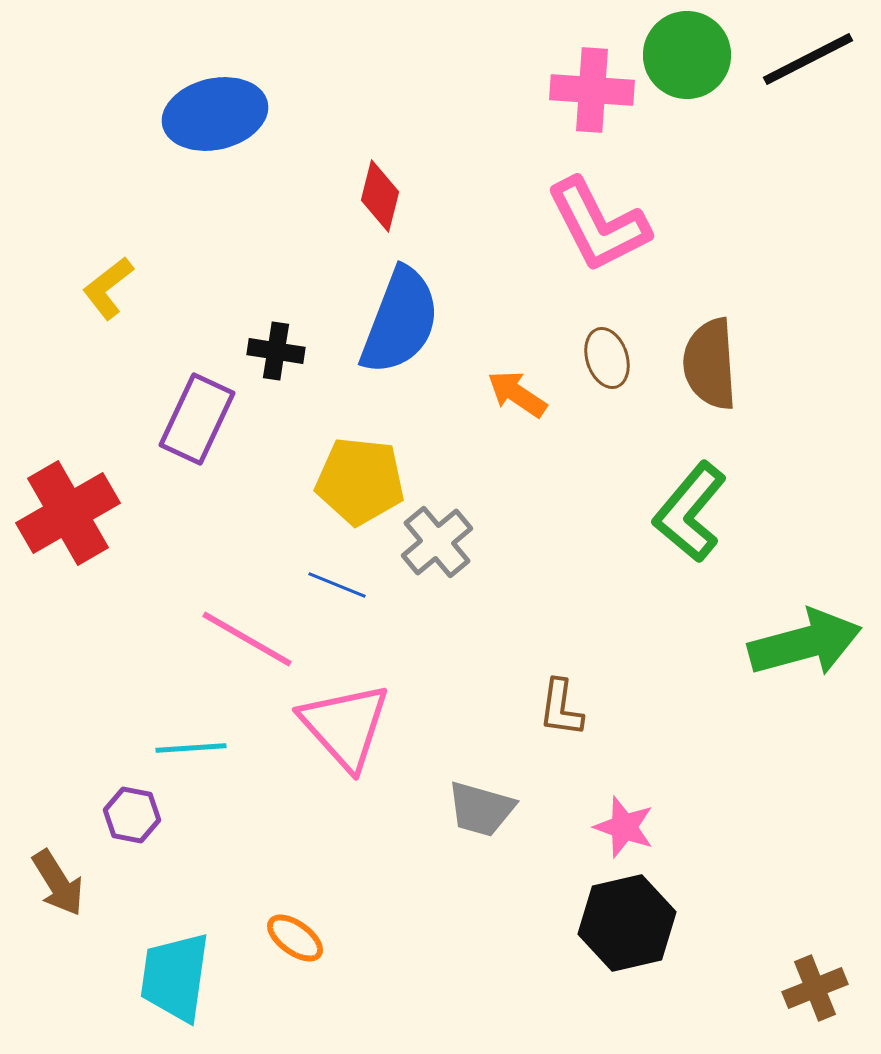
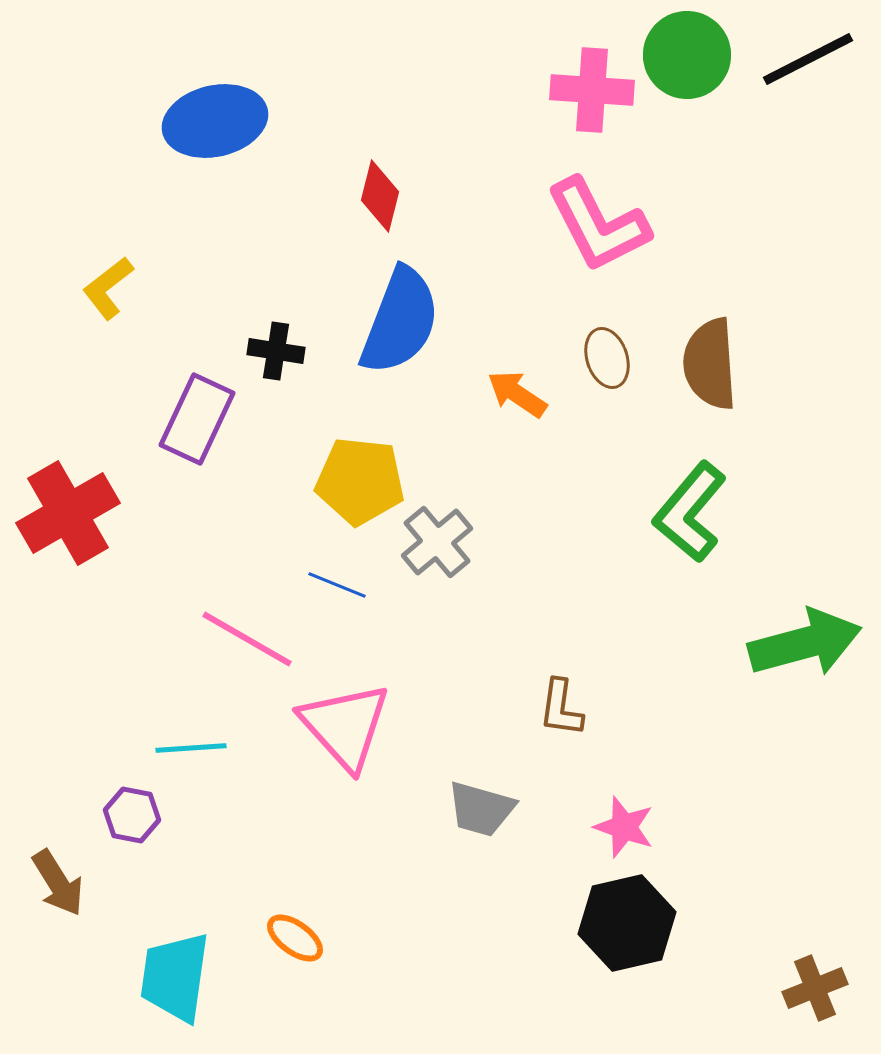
blue ellipse: moved 7 px down
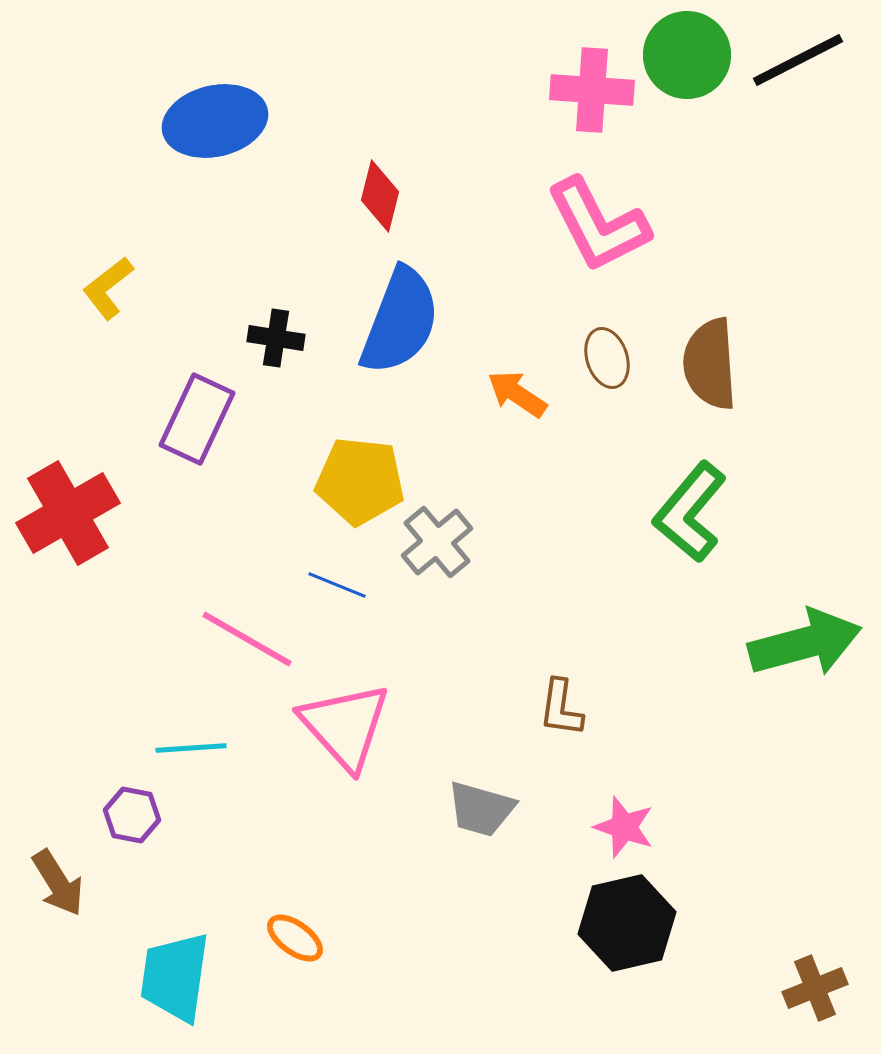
black line: moved 10 px left, 1 px down
black cross: moved 13 px up
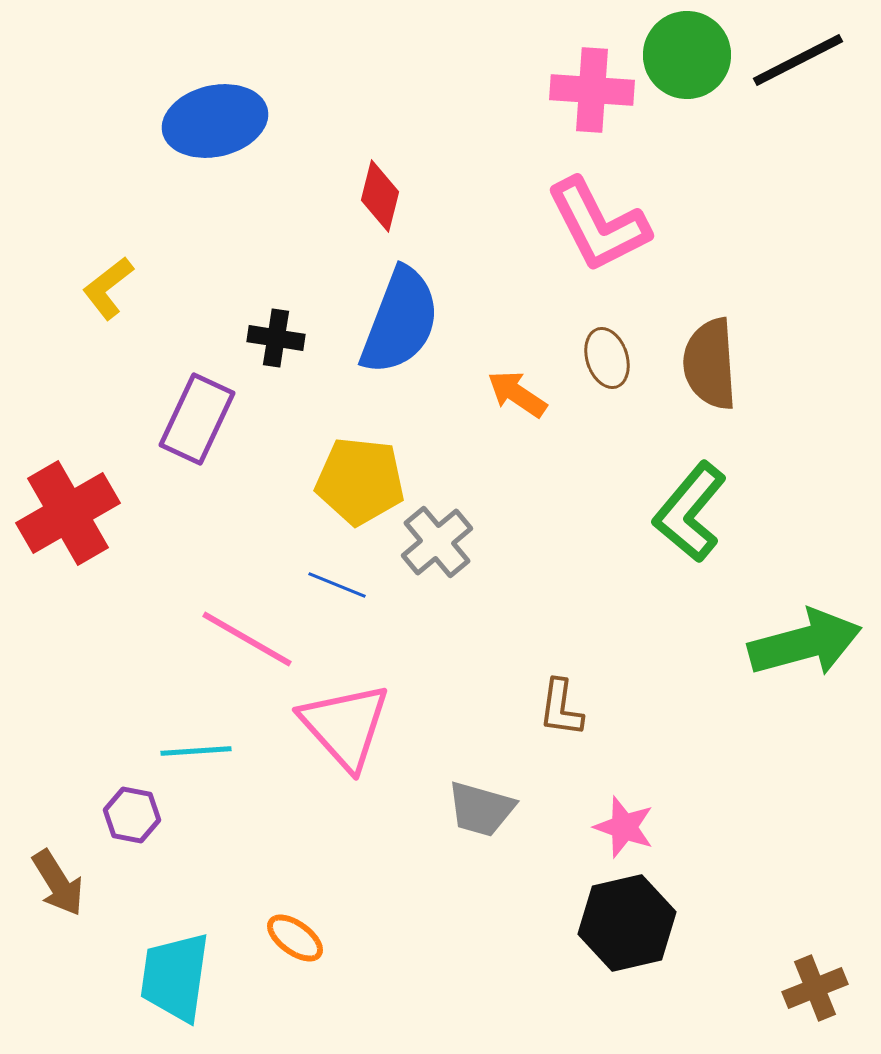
cyan line: moved 5 px right, 3 px down
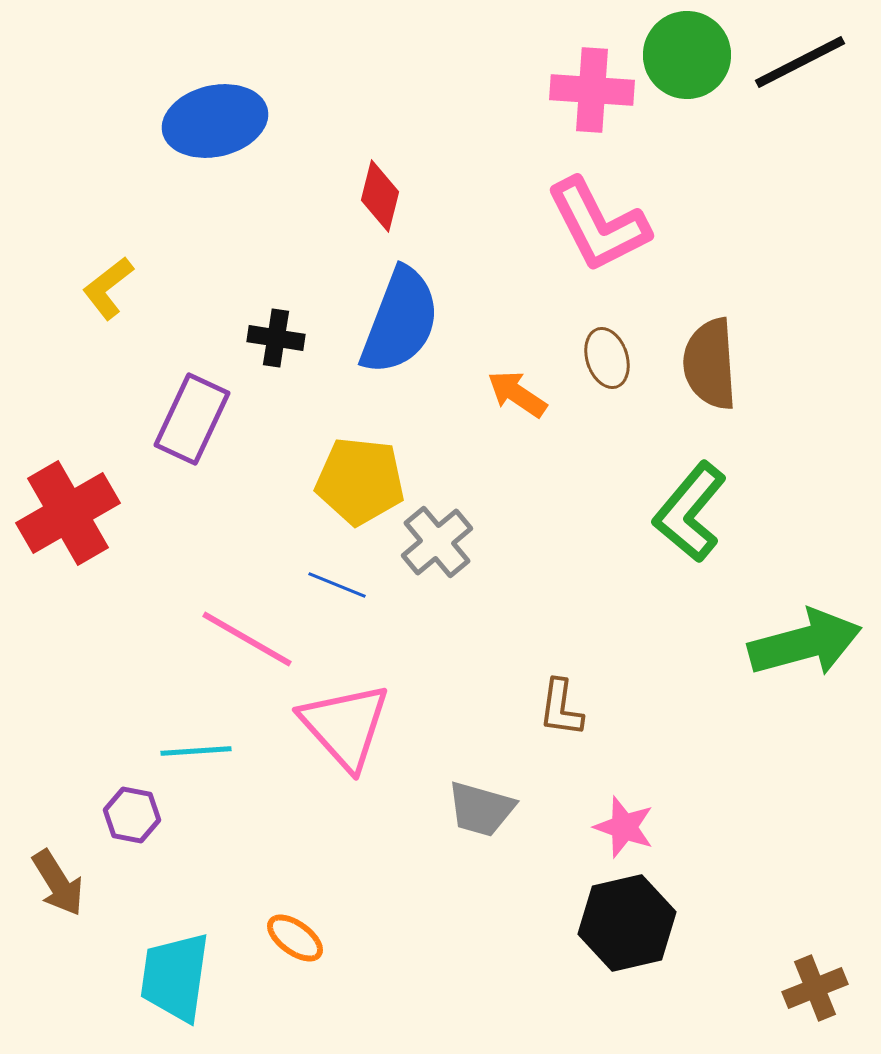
black line: moved 2 px right, 2 px down
purple rectangle: moved 5 px left
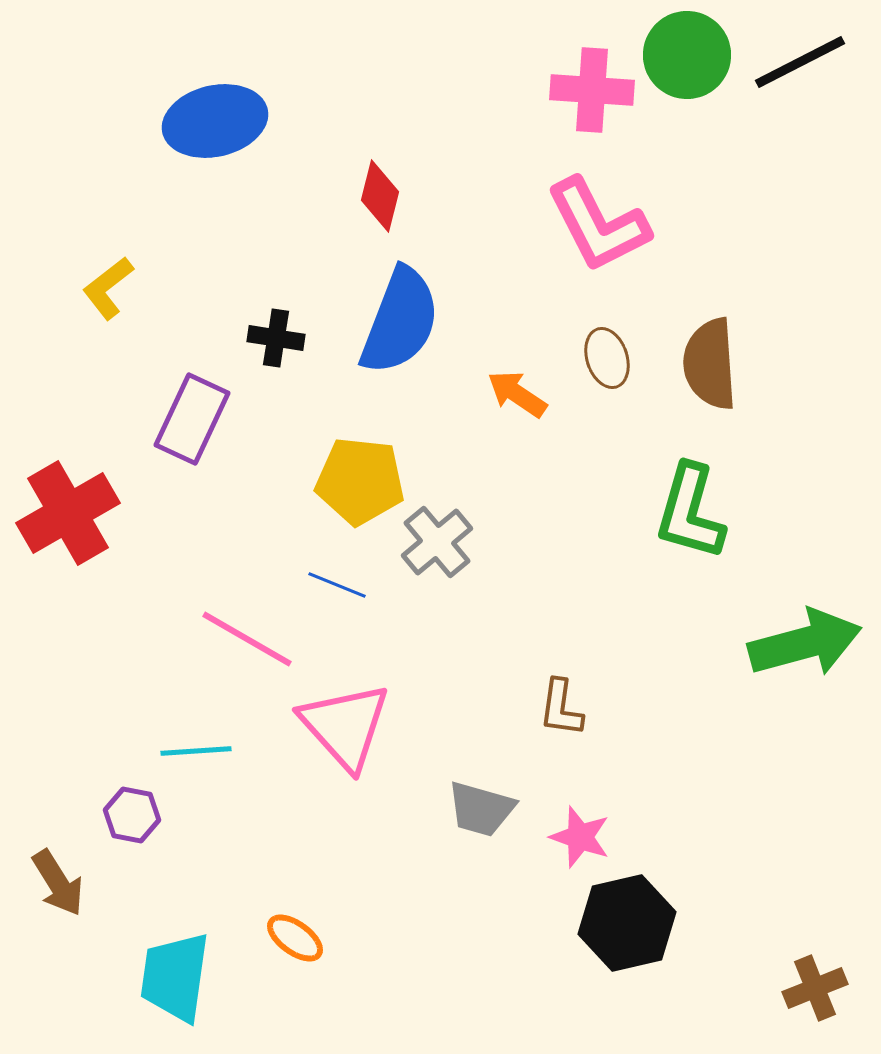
green L-shape: rotated 24 degrees counterclockwise
pink star: moved 44 px left, 10 px down
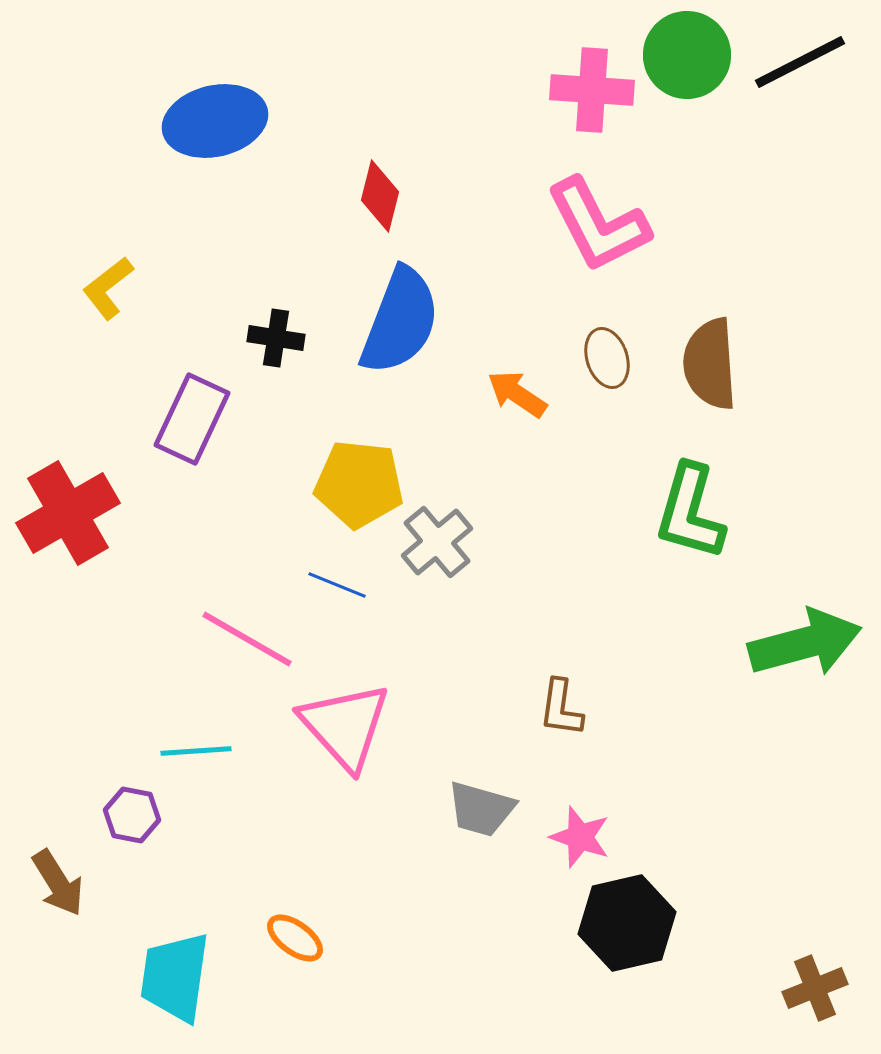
yellow pentagon: moved 1 px left, 3 px down
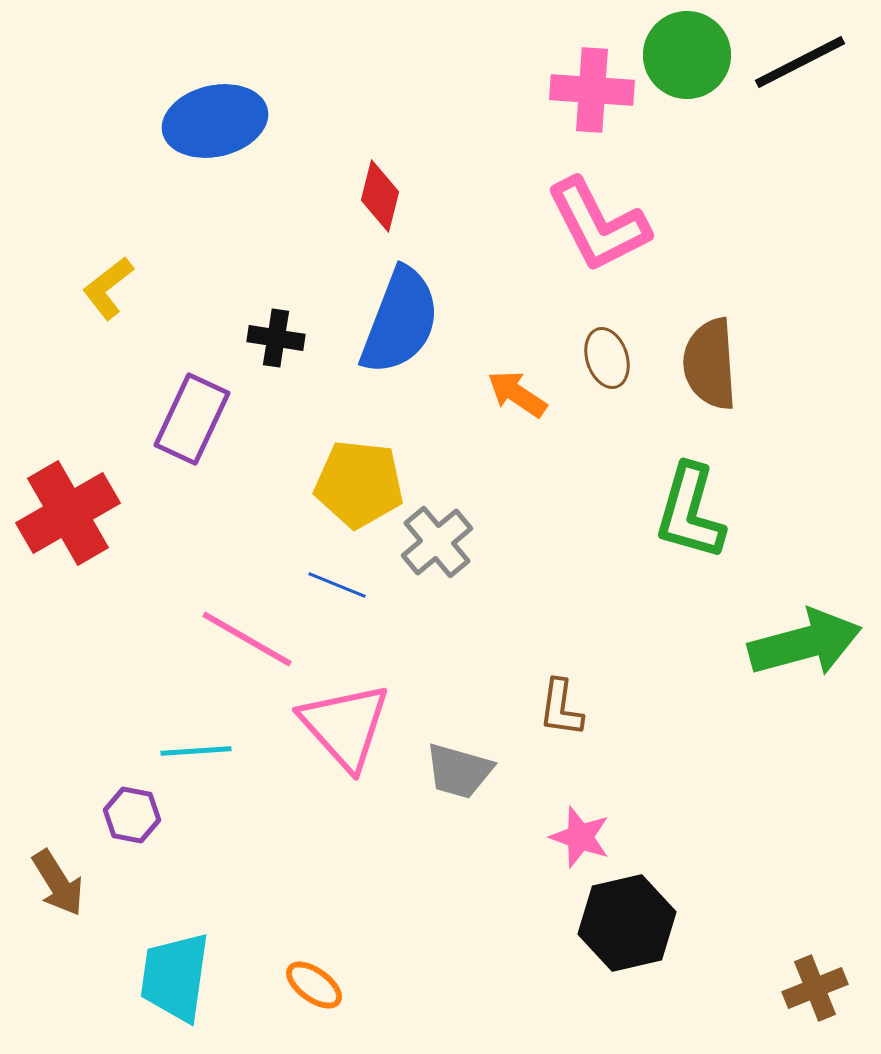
gray trapezoid: moved 22 px left, 38 px up
orange ellipse: moved 19 px right, 47 px down
